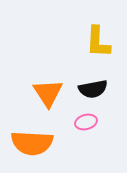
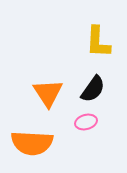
black semicircle: rotated 44 degrees counterclockwise
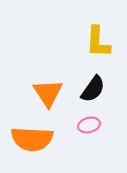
pink ellipse: moved 3 px right, 3 px down
orange semicircle: moved 4 px up
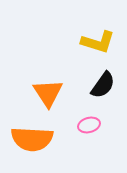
yellow L-shape: rotated 76 degrees counterclockwise
black semicircle: moved 10 px right, 4 px up
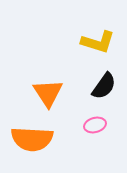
black semicircle: moved 1 px right, 1 px down
pink ellipse: moved 6 px right
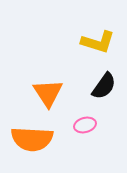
pink ellipse: moved 10 px left
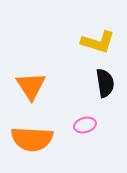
black semicircle: moved 1 px right, 3 px up; rotated 44 degrees counterclockwise
orange triangle: moved 17 px left, 7 px up
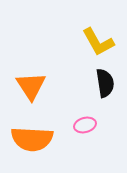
yellow L-shape: rotated 44 degrees clockwise
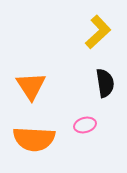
yellow L-shape: moved 10 px up; rotated 104 degrees counterclockwise
orange semicircle: moved 2 px right
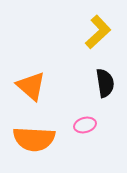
orange triangle: rotated 16 degrees counterclockwise
